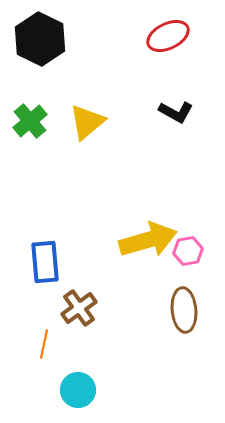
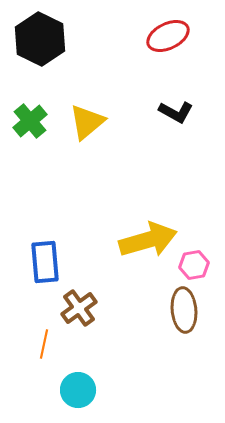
pink hexagon: moved 6 px right, 14 px down
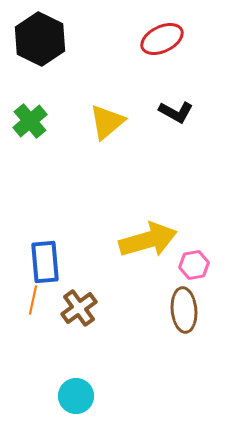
red ellipse: moved 6 px left, 3 px down
yellow triangle: moved 20 px right
orange line: moved 11 px left, 44 px up
cyan circle: moved 2 px left, 6 px down
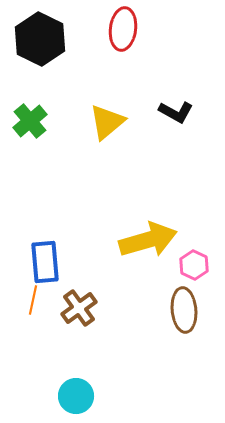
red ellipse: moved 39 px left, 10 px up; rotated 57 degrees counterclockwise
pink hexagon: rotated 24 degrees counterclockwise
